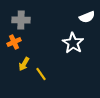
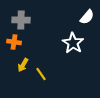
white semicircle: rotated 28 degrees counterclockwise
orange cross: rotated 32 degrees clockwise
yellow arrow: moved 1 px left, 1 px down
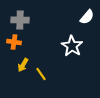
gray cross: moved 1 px left
white star: moved 1 px left, 3 px down
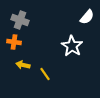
gray cross: rotated 18 degrees clockwise
yellow arrow: rotated 72 degrees clockwise
yellow line: moved 4 px right
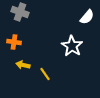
gray cross: moved 8 px up
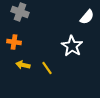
yellow line: moved 2 px right, 6 px up
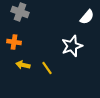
white star: rotated 20 degrees clockwise
